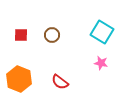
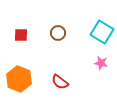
brown circle: moved 6 px right, 2 px up
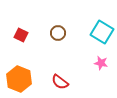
red square: rotated 24 degrees clockwise
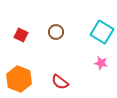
brown circle: moved 2 px left, 1 px up
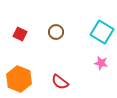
red square: moved 1 px left, 1 px up
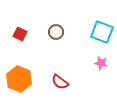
cyan square: rotated 10 degrees counterclockwise
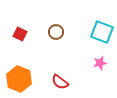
pink star: moved 1 px left; rotated 24 degrees counterclockwise
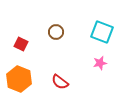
red square: moved 1 px right, 10 px down
